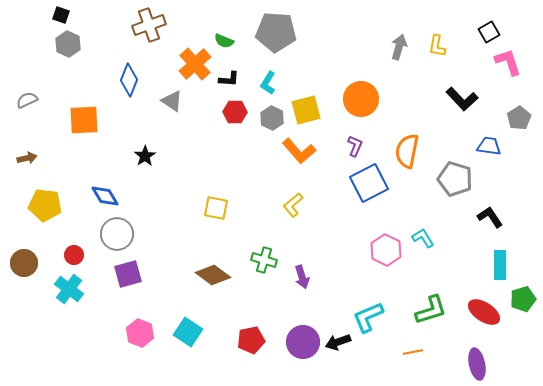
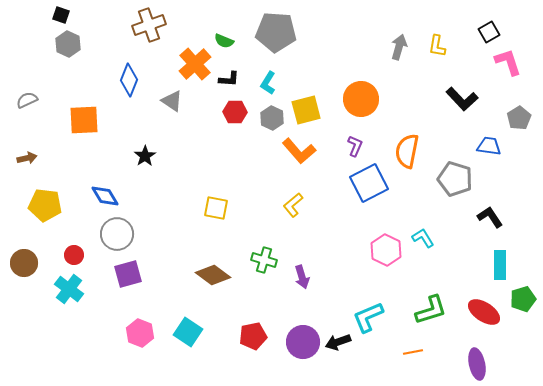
red pentagon at (251, 340): moved 2 px right, 4 px up
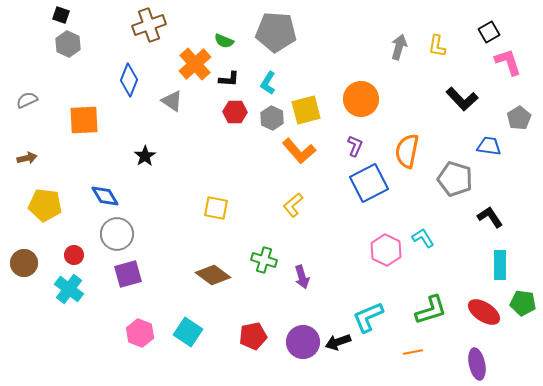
green pentagon at (523, 299): moved 4 px down; rotated 25 degrees clockwise
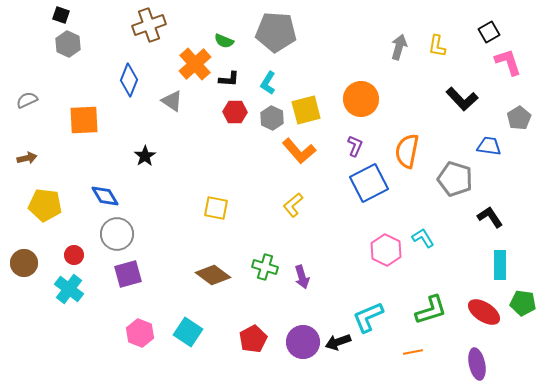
green cross at (264, 260): moved 1 px right, 7 px down
red pentagon at (253, 336): moved 3 px down; rotated 16 degrees counterclockwise
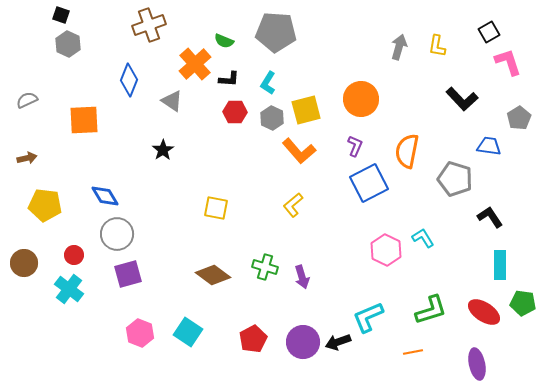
black star at (145, 156): moved 18 px right, 6 px up
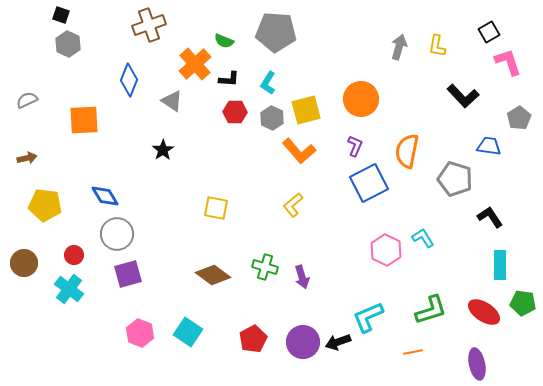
black L-shape at (462, 99): moved 1 px right, 3 px up
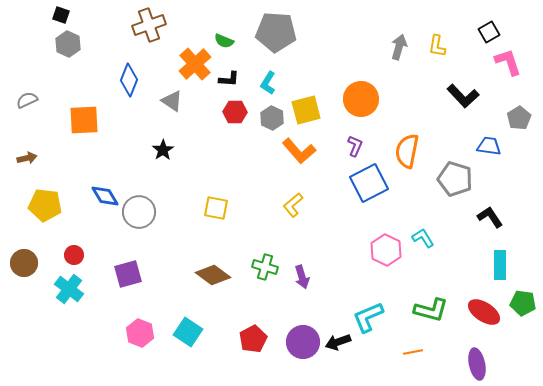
gray circle at (117, 234): moved 22 px right, 22 px up
green L-shape at (431, 310): rotated 32 degrees clockwise
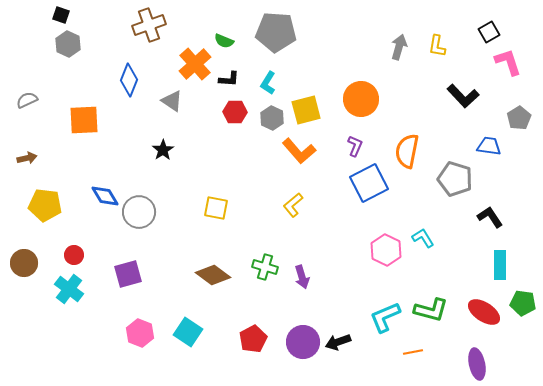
cyan L-shape at (368, 317): moved 17 px right
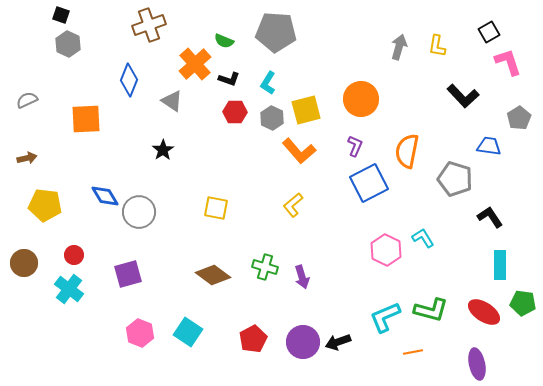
black L-shape at (229, 79): rotated 15 degrees clockwise
orange square at (84, 120): moved 2 px right, 1 px up
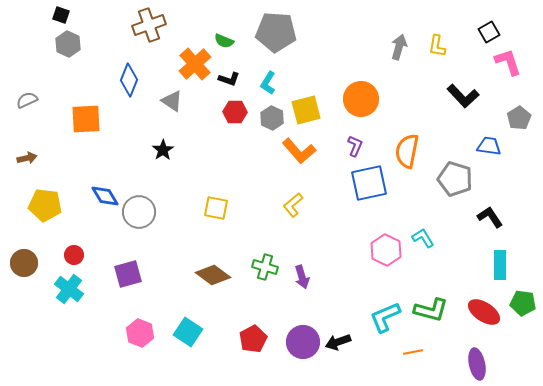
blue square at (369, 183): rotated 15 degrees clockwise
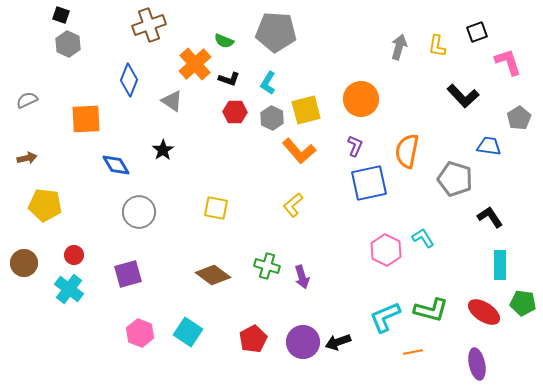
black square at (489, 32): moved 12 px left; rotated 10 degrees clockwise
blue diamond at (105, 196): moved 11 px right, 31 px up
green cross at (265, 267): moved 2 px right, 1 px up
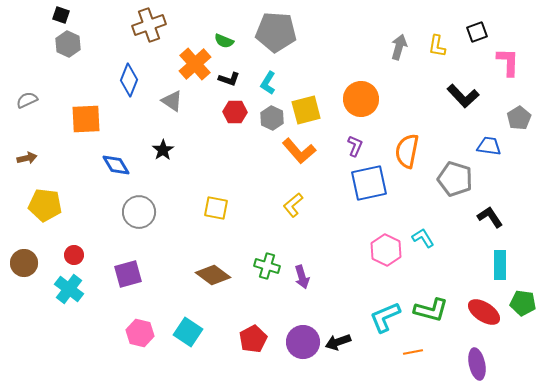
pink L-shape at (508, 62): rotated 20 degrees clockwise
pink hexagon at (140, 333): rotated 8 degrees counterclockwise
